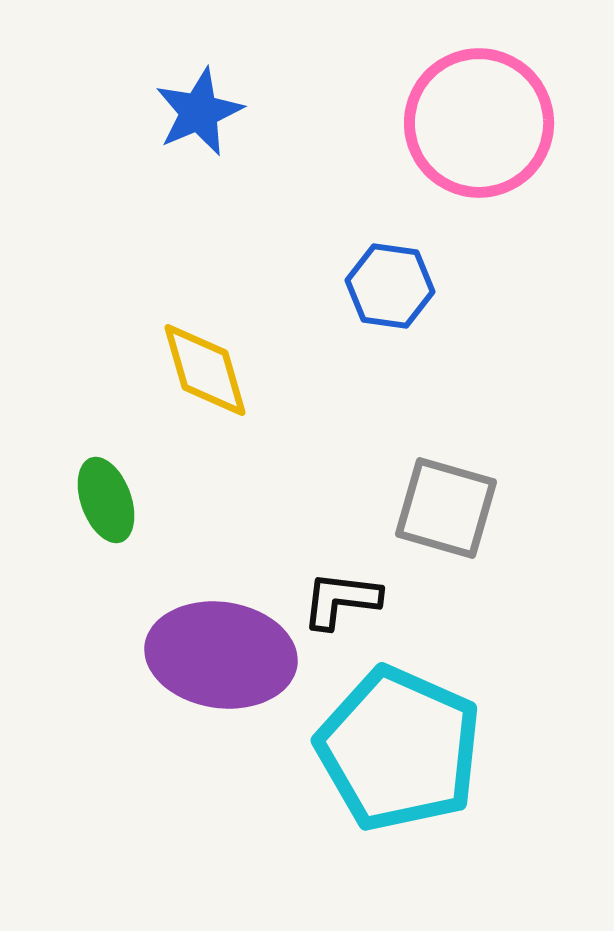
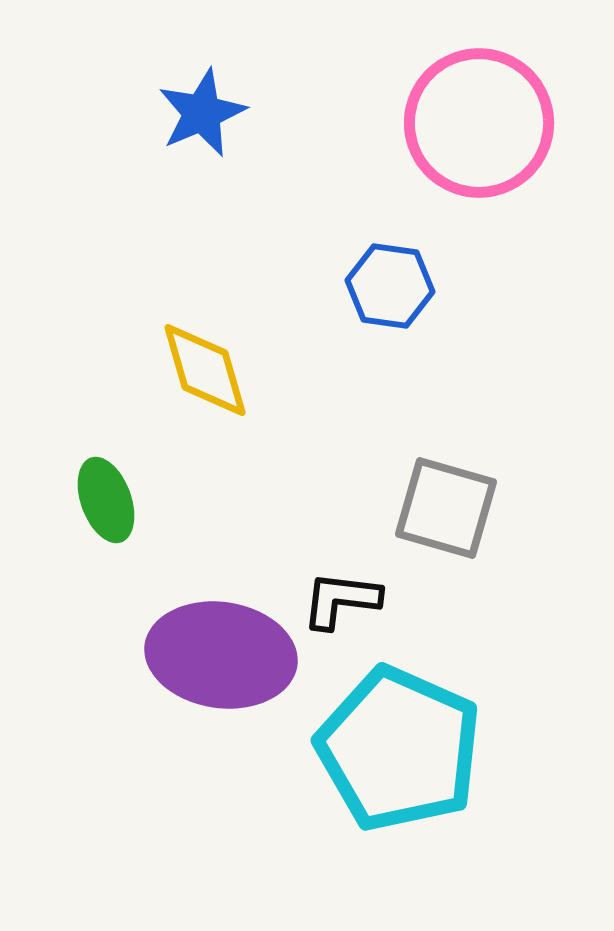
blue star: moved 3 px right, 1 px down
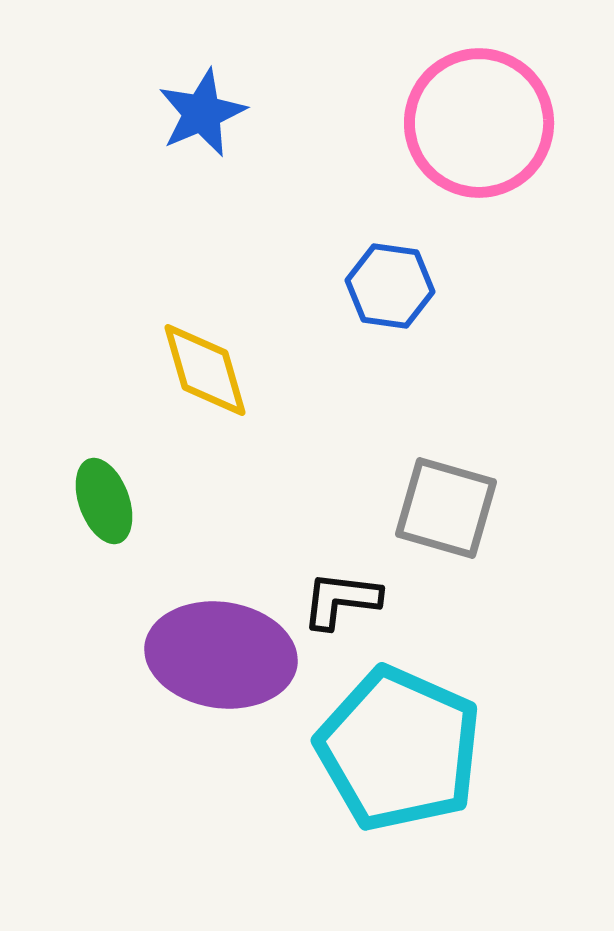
green ellipse: moved 2 px left, 1 px down
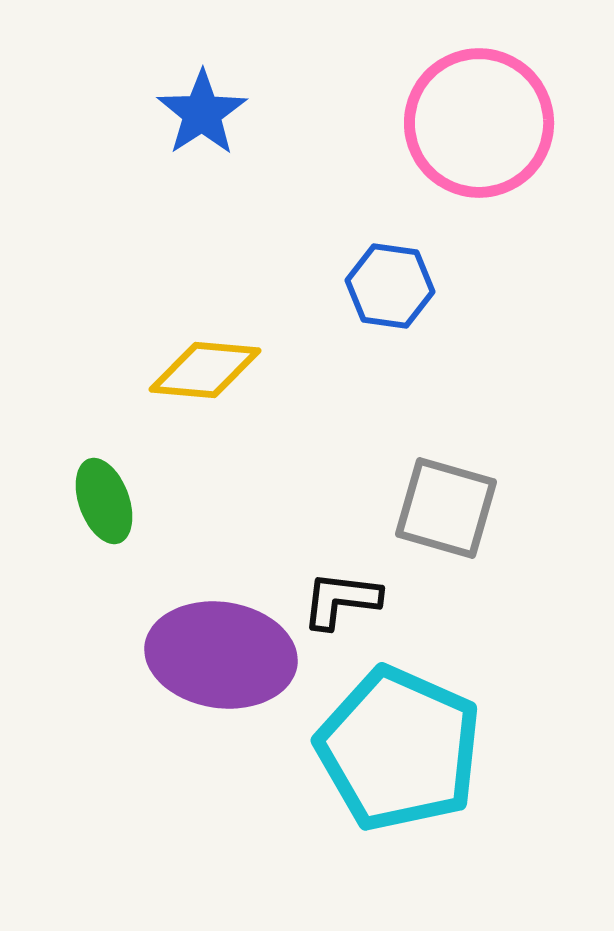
blue star: rotated 10 degrees counterclockwise
yellow diamond: rotated 69 degrees counterclockwise
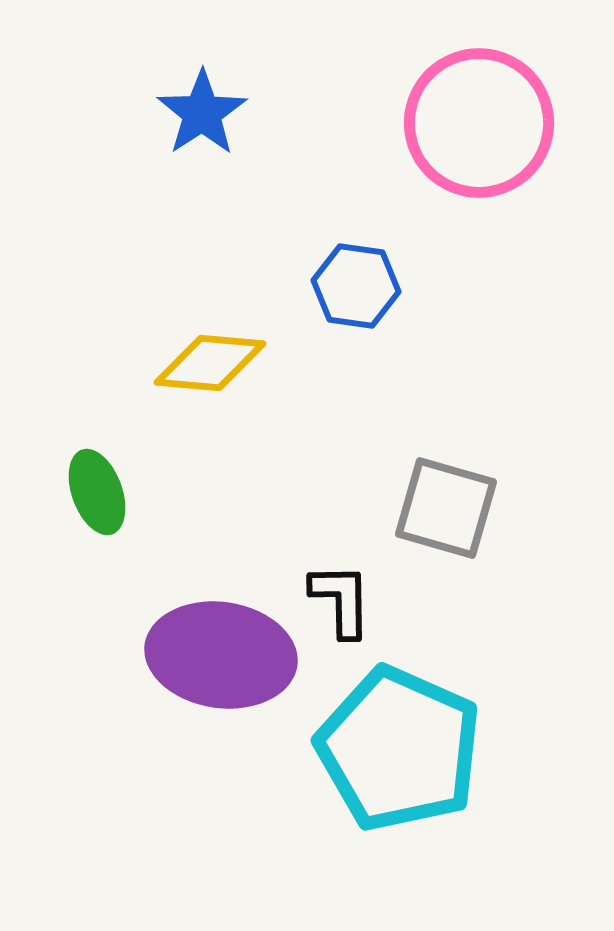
blue hexagon: moved 34 px left
yellow diamond: moved 5 px right, 7 px up
green ellipse: moved 7 px left, 9 px up
black L-shape: rotated 82 degrees clockwise
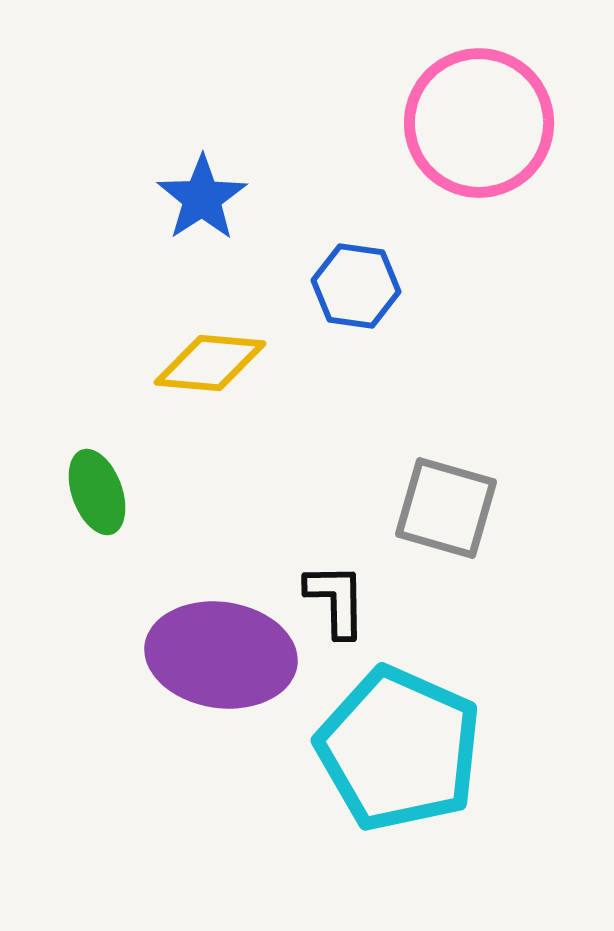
blue star: moved 85 px down
black L-shape: moved 5 px left
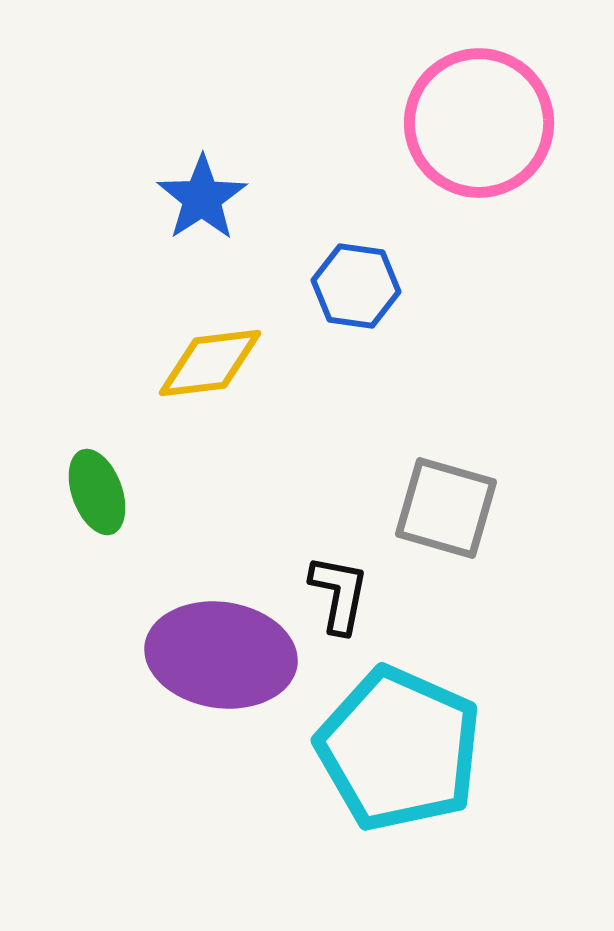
yellow diamond: rotated 12 degrees counterclockwise
black L-shape: moved 3 px right, 6 px up; rotated 12 degrees clockwise
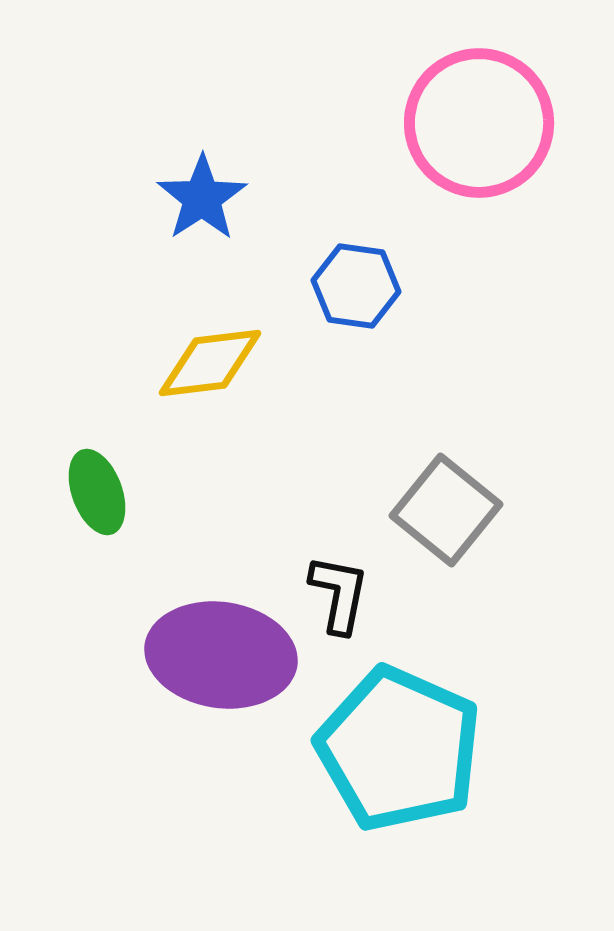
gray square: moved 2 px down; rotated 23 degrees clockwise
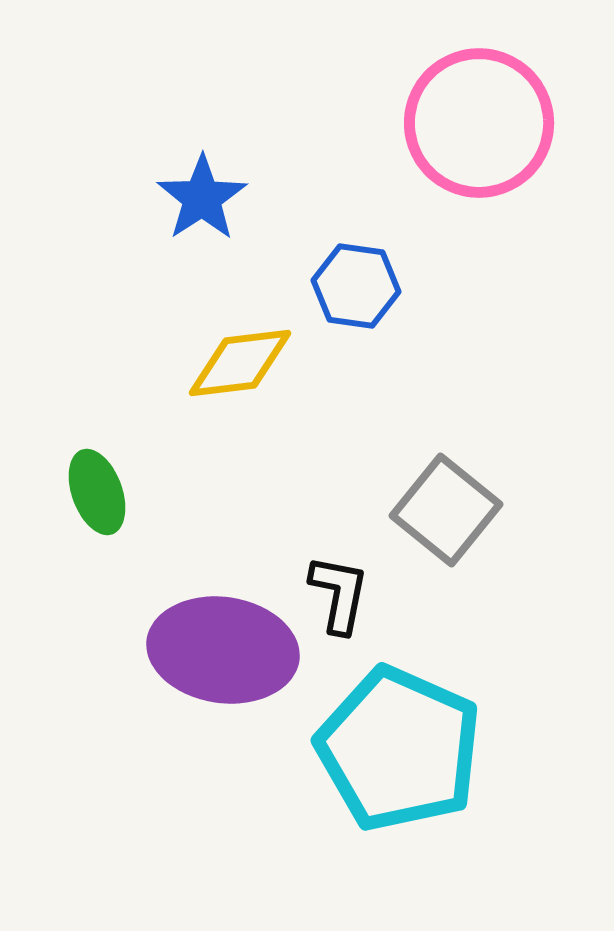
yellow diamond: moved 30 px right
purple ellipse: moved 2 px right, 5 px up
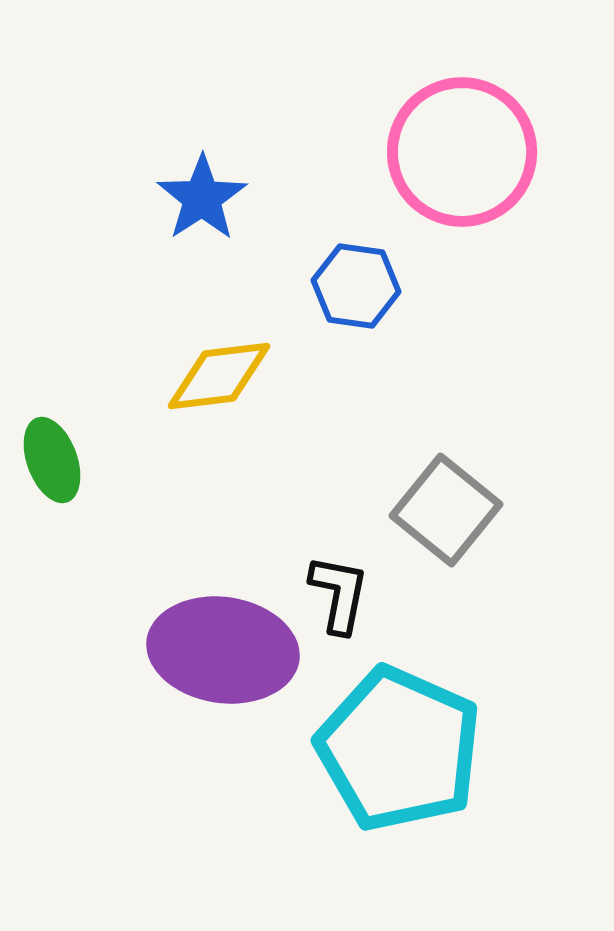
pink circle: moved 17 px left, 29 px down
yellow diamond: moved 21 px left, 13 px down
green ellipse: moved 45 px left, 32 px up
